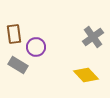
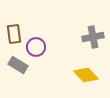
gray cross: rotated 25 degrees clockwise
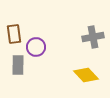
gray rectangle: rotated 60 degrees clockwise
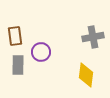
brown rectangle: moved 1 px right, 2 px down
purple circle: moved 5 px right, 5 px down
yellow diamond: rotated 50 degrees clockwise
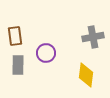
purple circle: moved 5 px right, 1 px down
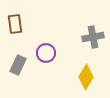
brown rectangle: moved 12 px up
gray rectangle: rotated 24 degrees clockwise
yellow diamond: moved 2 px down; rotated 25 degrees clockwise
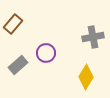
brown rectangle: moved 2 px left; rotated 48 degrees clockwise
gray rectangle: rotated 24 degrees clockwise
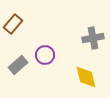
gray cross: moved 1 px down
purple circle: moved 1 px left, 2 px down
yellow diamond: rotated 45 degrees counterclockwise
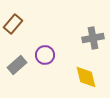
gray rectangle: moved 1 px left
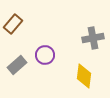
yellow diamond: moved 2 px left, 1 px up; rotated 20 degrees clockwise
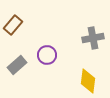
brown rectangle: moved 1 px down
purple circle: moved 2 px right
yellow diamond: moved 4 px right, 5 px down
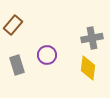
gray cross: moved 1 px left
gray rectangle: rotated 66 degrees counterclockwise
yellow diamond: moved 13 px up
